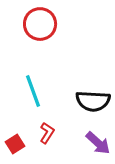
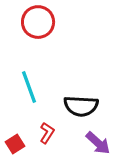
red circle: moved 2 px left, 2 px up
cyan line: moved 4 px left, 4 px up
black semicircle: moved 12 px left, 5 px down
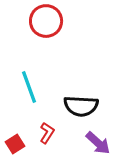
red circle: moved 8 px right, 1 px up
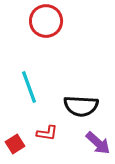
red L-shape: rotated 65 degrees clockwise
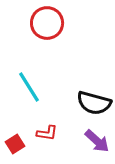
red circle: moved 1 px right, 2 px down
cyan line: rotated 12 degrees counterclockwise
black semicircle: moved 13 px right, 3 px up; rotated 12 degrees clockwise
purple arrow: moved 1 px left, 2 px up
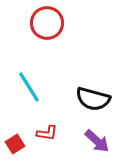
black semicircle: moved 1 px left, 4 px up
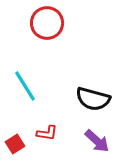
cyan line: moved 4 px left, 1 px up
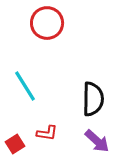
black semicircle: rotated 104 degrees counterclockwise
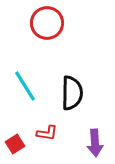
black semicircle: moved 21 px left, 6 px up
purple arrow: moved 2 px left, 2 px down; rotated 44 degrees clockwise
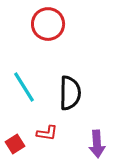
red circle: moved 1 px right, 1 px down
cyan line: moved 1 px left, 1 px down
black semicircle: moved 2 px left
purple arrow: moved 2 px right, 1 px down
